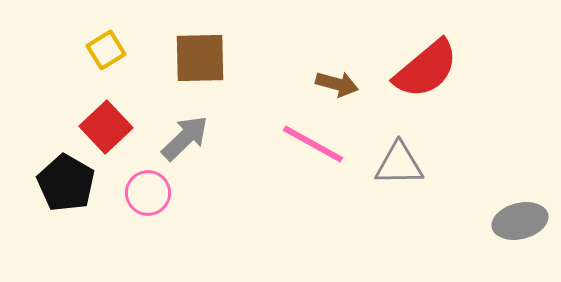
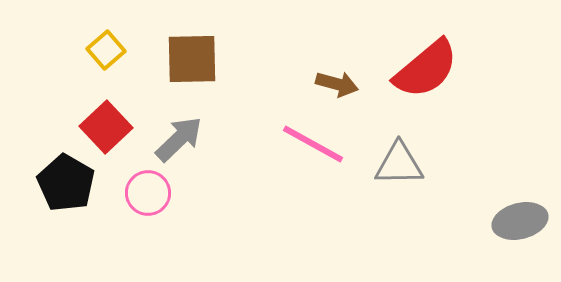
yellow square: rotated 9 degrees counterclockwise
brown square: moved 8 px left, 1 px down
gray arrow: moved 6 px left, 1 px down
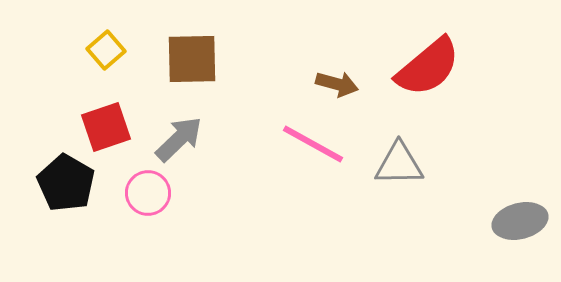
red semicircle: moved 2 px right, 2 px up
red square: rotated 24 degrees clockwise
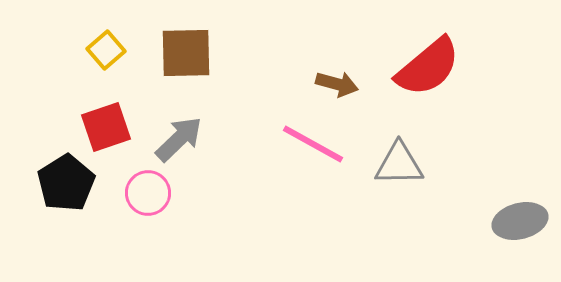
brown square: moved 6 px left, 6 px up
black pentagon: rotated 10 degrees clockwise
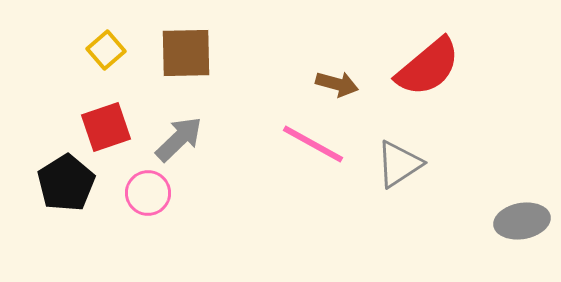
gray triangle: rotated 32 degrees counterclockwise
gray ellipse: moved 2 px right; rotated 4 degrees clockwise
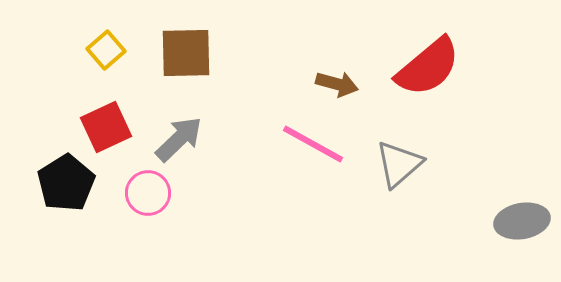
red square: rotated 6 degrees counterclockwise
gray triangle: rotated 8 degrees counterclockwise
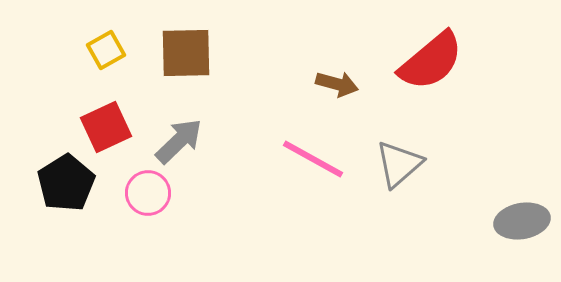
yellow square: rotated 12 degrees clockwise
red semicircle: moved 3 px right, 6 px up
gray arrow: moved 2 px down
pink line: moved 15 px down
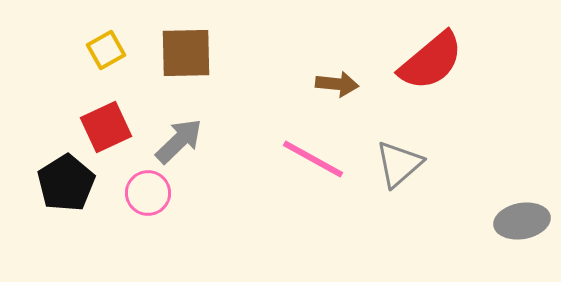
brown arrow: rotated 9 degrees counterclockwise
